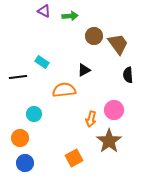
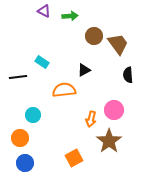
cyan circle: moved 1 px left, 1 px down
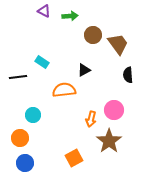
brown circle: moved 1 px left, 1 px up
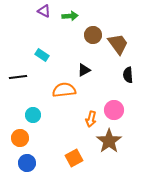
cyan rectangle: moved 7 px up
blue circle: moved 2 px right
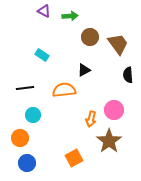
brown circle: moved 3 px left, 2 px down
black line: moved 7 px right, 11 px down
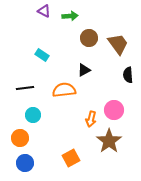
brown circle: moved 1 px left, 1 px down
orange square: moved 3 px left
blue circle: moved 2 px left
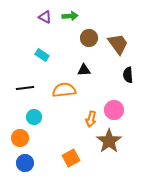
purple triangle: moved 1 px right, 6 px down
black triangle: rotated 24 degrees clockwise
cyan circle: moved 1 px right, 2 px down
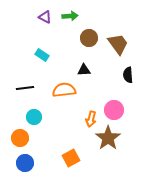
brown star: moved 1 px left, 3 px up
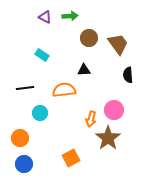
cyan circle: moved 6 px right, 4 px up
blue circle: moved 1 px left, 1 px down
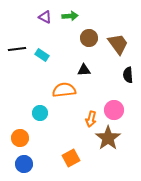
black line: moved 8 px left, 39 px up
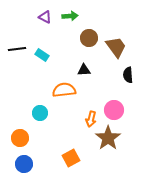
brown trapezoid: moved 2 px left, 3 px down
